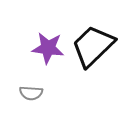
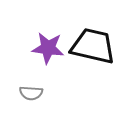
black trapezoid: rotated 57 degrees clockwise
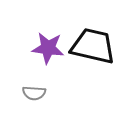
gray semicircle: moved 3 px right
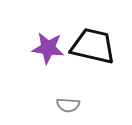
gray semicircle: moved 34 px right, 12 px down
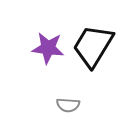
black trapezoid: rotated 72 degrees counterclockwise
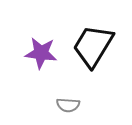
purple star: moved 7 px left, 5 px down
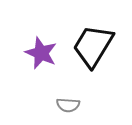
purple star: rotated 16 degrees clockwise
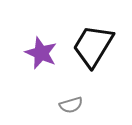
gray semicircle: moved 3 px right; rotated 20 degrees counterclockwise
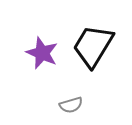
purple star: moved 1 px right
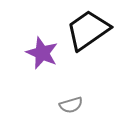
black trapezoid: moved 5 px left, 16 px up; rotated 24 degrees clockwise
